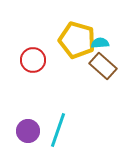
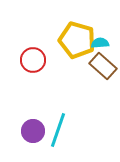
purple circle: moved 5 px right
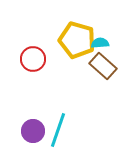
red circle: moved 1 px up
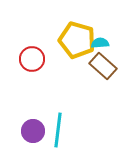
red circle: moved 1 px left
cyan line: rotated 12 degrees counterclockwise
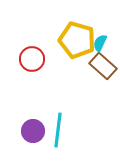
cyan semicircle: rotated 60 degrees counterclockwise
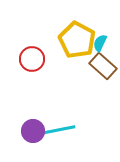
yellow pentagon: rotated 12 degrees clockwise
cyan line: rotated 72 degrees clockwise
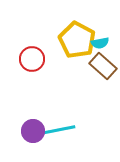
cyan semicircle: rotated 126 degrees counterclockwise
